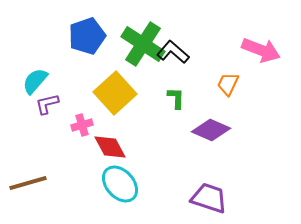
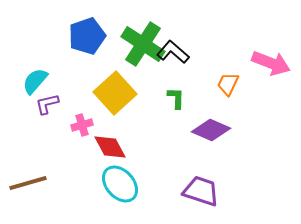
pink arrow: moved 10 px right, 13 px down
purple trapezoid: moved 8 px left, 7 px up
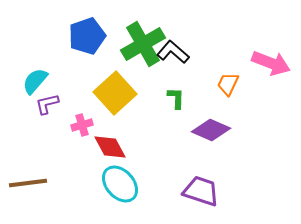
green cross: rotated 27 degrees clockwise
brown line: rotated 9 degrees clockwise
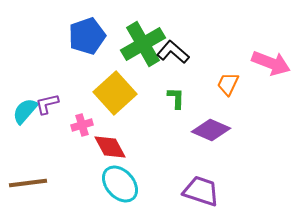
cyan semicircle: moved 10 px left, 30 px down
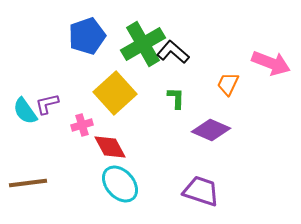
cyan semicircle: rotated 76 degrees counterclockwise
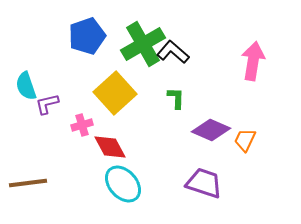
pink arrow: moved 18 px left, 2 px up; rotated 102 degrees counterclockwise
orange trapezoid: moved 17 px right, 56 px down
cyan semicircle: moved 1 px right, 25 px up; rotated 16 degrees clockwise
cyan ellipse: moved 3 px right
purple trapezoid: moved 3 px right, 8 px up
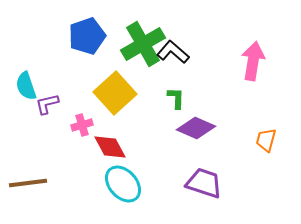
purple diamond: moved 15 px left, 2 px up
orange trapezoid: moved 21 px right; rotated 10 degrees counterclockwise
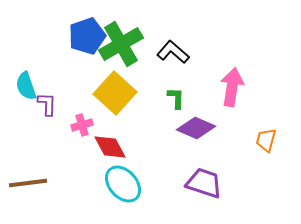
green cross: moved 22 px left
pink arrow: moved 21 px left, 26 px down
yellow square: rotated 6 degrees counterclockwise
purple L-shape: rotated 105 degrees clockwise
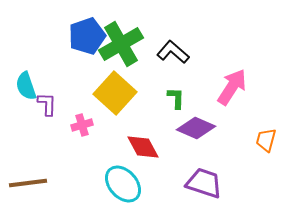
pink arrow: rotated 24 degrees clockwise
red diamond: moved 33 px right
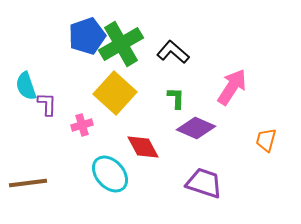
cyan ellipse: moved 13 px left, 10 px up
